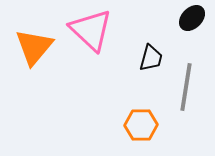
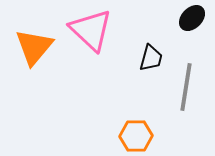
orange hexagon: moved 5 px left, 11 px down
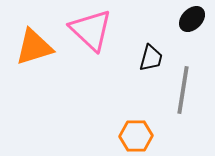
black ellipse: moved 1 px down
orange triangle: rotated 33 degrees clockwise
gray line: moved 3 px left, 3 px down
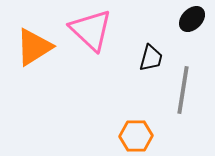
orange triangle: rotated 15 degrees counterclockwise
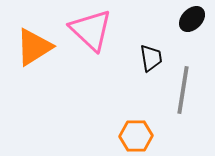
black trapezoid: rotated 24 degrees counterclockwise
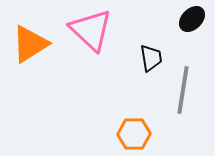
orange triangle: moved 4 px left, 3 px up
orange hexagon: moved 2 px left, 2 px up
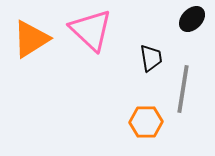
orange triangle: moved 1 px right, 5 px up
gray line: moved 1 px up
orange hexagon: moved 12 px right, 12 px up
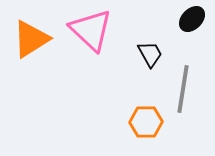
black trapezoid: moved 1 px left, 4 px up; rotated 20 degrees counterclockwise
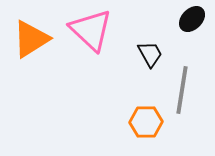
gray line: moved 1 px left, 1 px down
